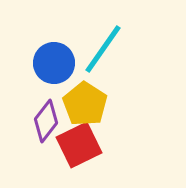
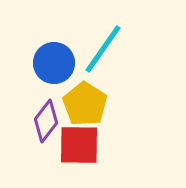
red square: rotated 27 degrees clockwise
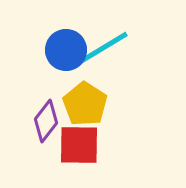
cyan line: moved 1 px up; rotated 24 degrees clockwise
blue circle: moved 12 px right, 13 px up
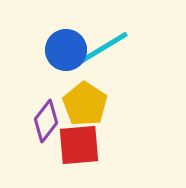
red square: rotated 6 degrees counterclockwise
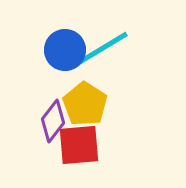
blue circle: moved 1 px left
purple diamond: moved 7 px right
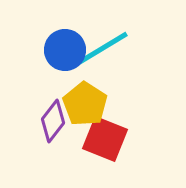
red square: moved 26 px right, 6 px up; rotated 27 degrees clockwise
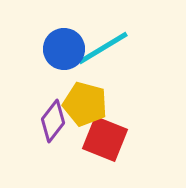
blue circle: moved 1 px left, 1 px up
yellow pentagon: rotated 18 degrees counterclockwise
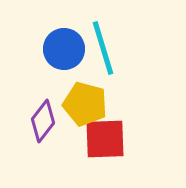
cyan line: rotated 76 degrees counterclockwise
purple diamond: moved 10 px left
red square: rotated 24 degrees counterclockwise
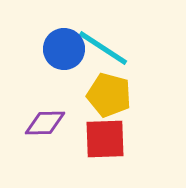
cyan line: rotated 40 degrees counterclockwise
yellow pentagon: moved 24 px right, 9 px up
purple diamond: moved 2 px right, 2 px down; rotated 51 degrees clockwise
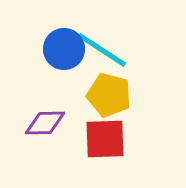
cyan line: moved 1 px left, 2 px down
